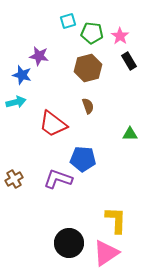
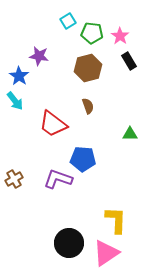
cyan square: rotated 14 degrees counterclockwise
blue star: moved 3 px left, 1 px down; rotated 18 degrees clockwise
cyan arrow: moved 1 px left, 1 px up; rotated 66 degrees clockwise
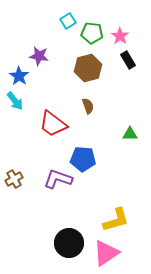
black rectangle: moved 1 px left, 1 px up
yellow L-shape: rotated 72 degrees clockwise
